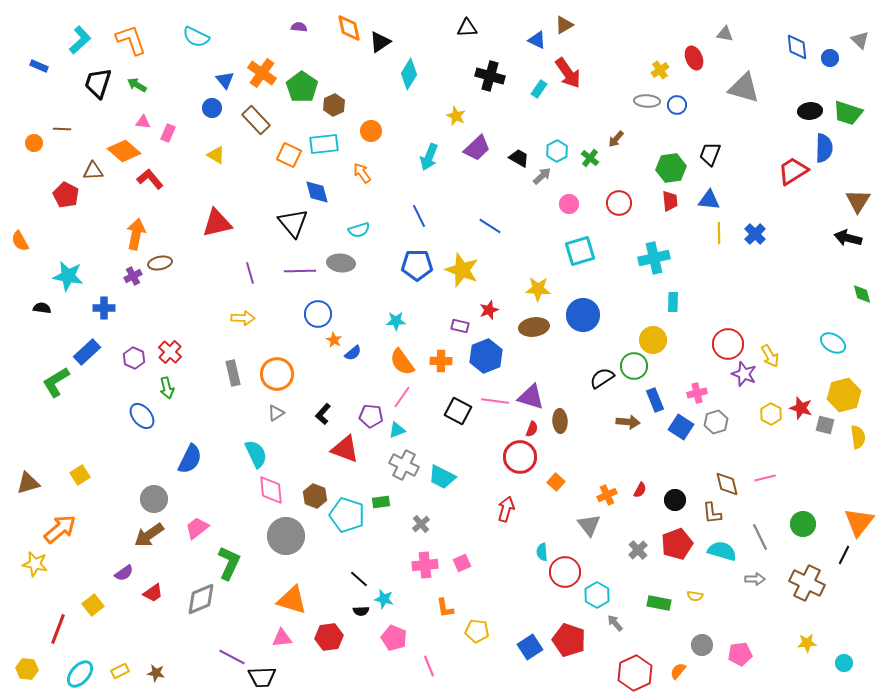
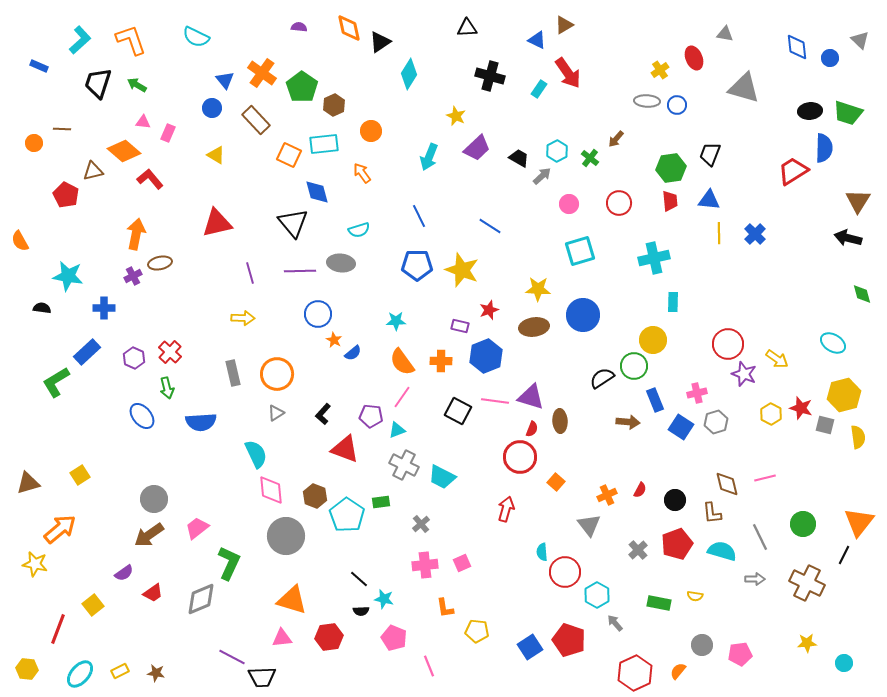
brown triangle at (93, 171): rotated 10 degrees counterclockwise
yellow arrow at (770, 356): moved 7 px right, 3 px down; rotated 25 degrees counterclockwise
blue semicircle at (190, 459): moved 11 px right, 37 px up; rotated 60 degrees clockwise
cyan pentagon at (347, 515): rotated 16 degrees clockwise
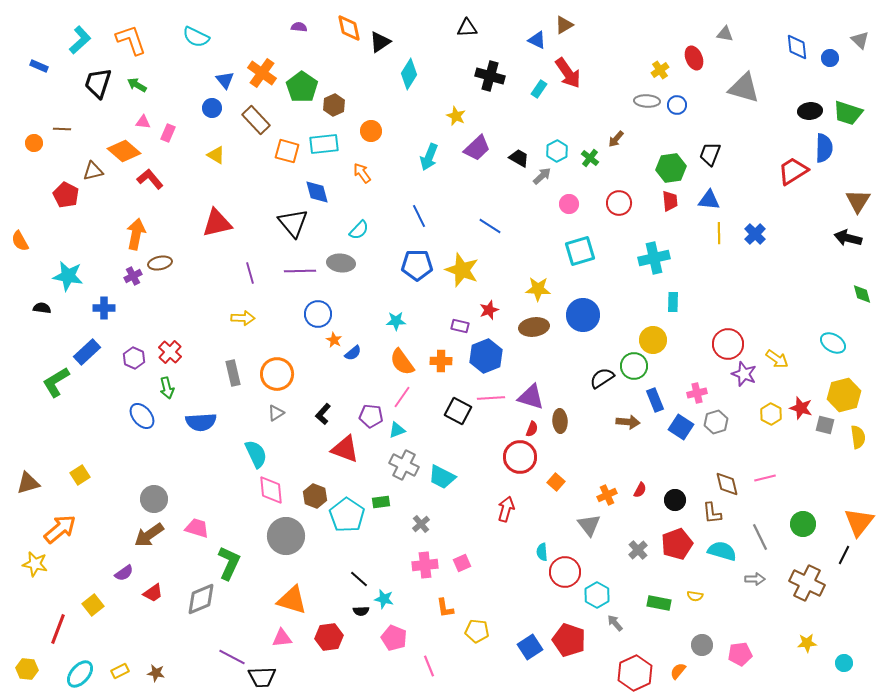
orange square at (289, 155): moved 2 px left, 4 px up; rotated 10 degrees counterclockwise
cyan semicircle at (359, 230): rotated 30 degrees counterclockwise
pink line at (495, 401): moved 4 px left, 3 px up; rotated 12 degrees counterclockwise
pink trapezoid at (197, 528): rotated 55 degrees clockwise
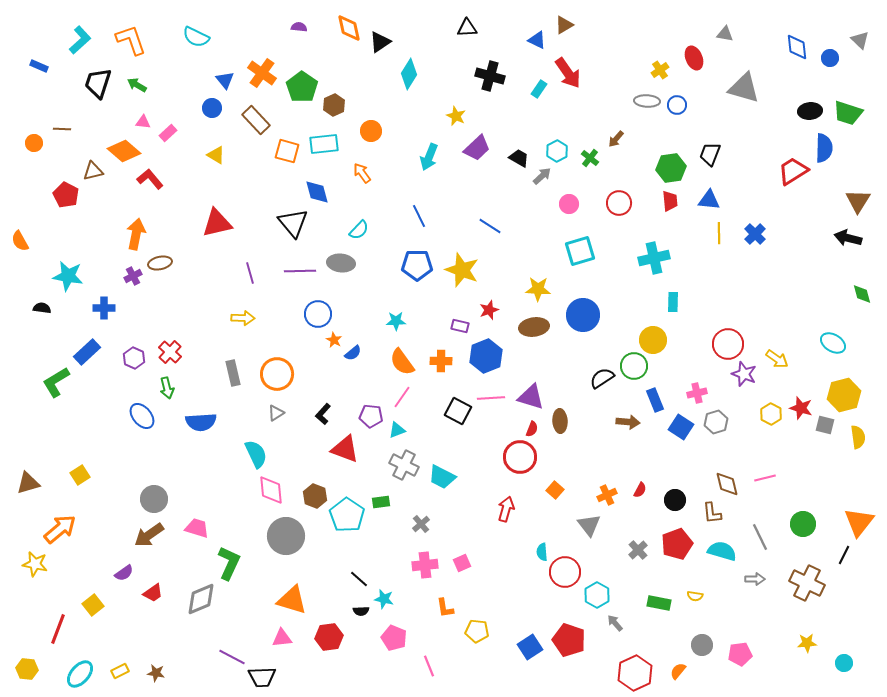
pink rectangle at (168, 133): rotated 24 degrees clockwise
orange square at (556, 482): moved 1 px left, 8 px down
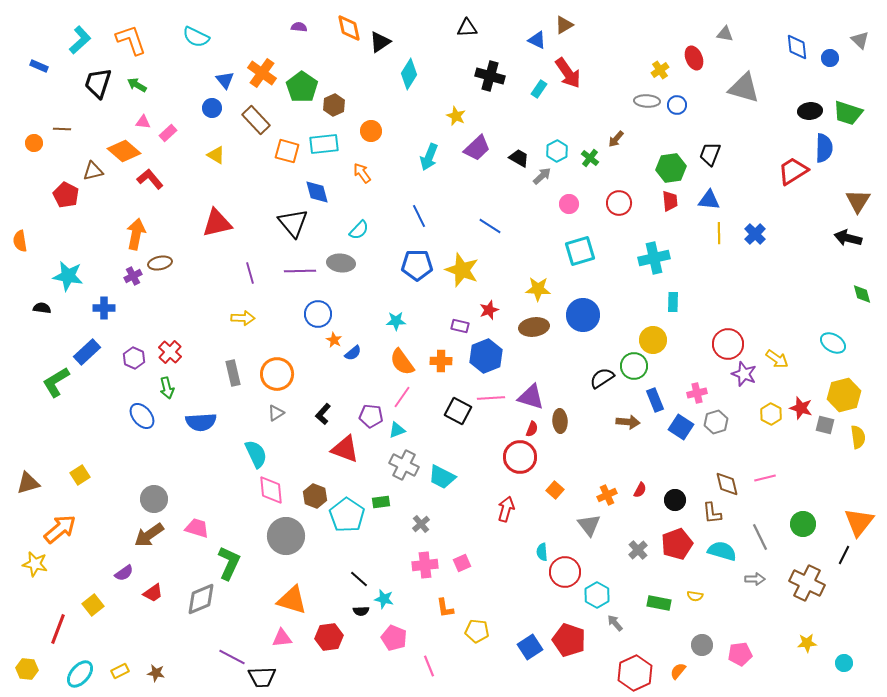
orange semicircle at (20, 241): rotated 20 degrees clockwise
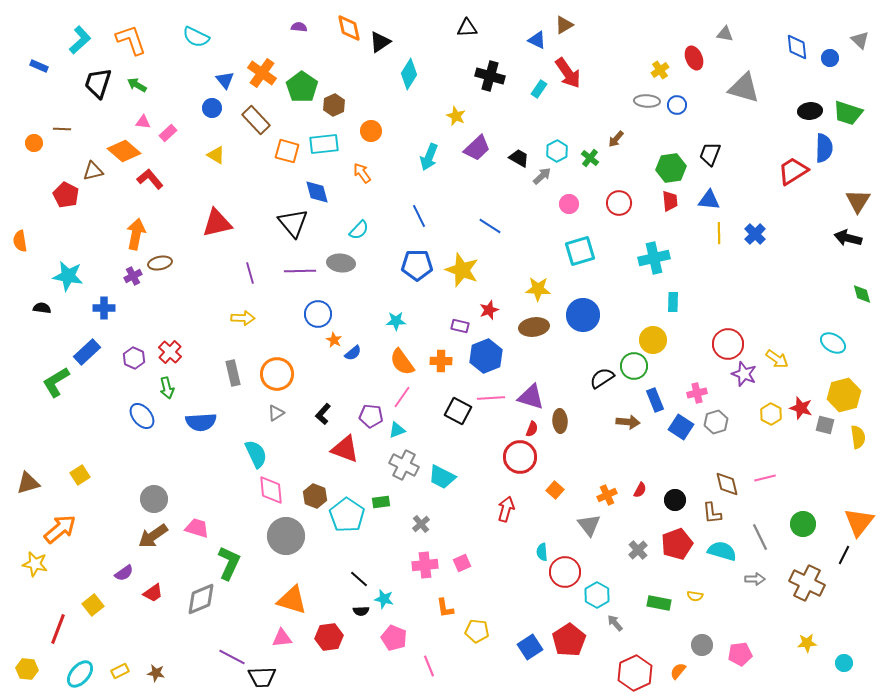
brown arrow at (149, 535): moved 4 px right, 1 px down
red pentagon at (569, 640): rotated 20 degrees clockwise
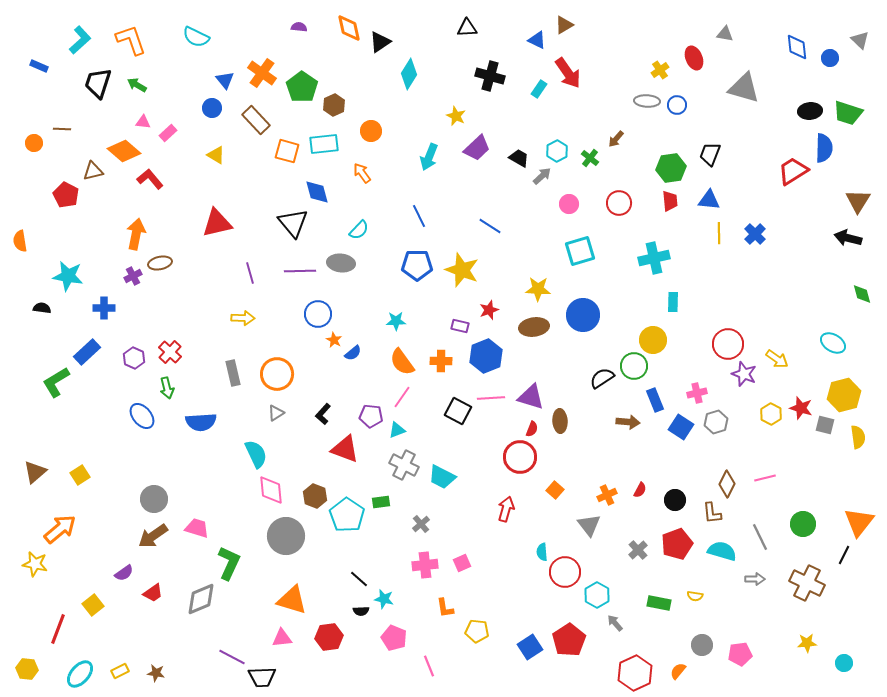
brown triangle at (28, 483): moved 7 px right, 11 px up; rotated 25 degrees counterclockwise
brown diamond at (727, 484): rotated 40 degrees clockwise
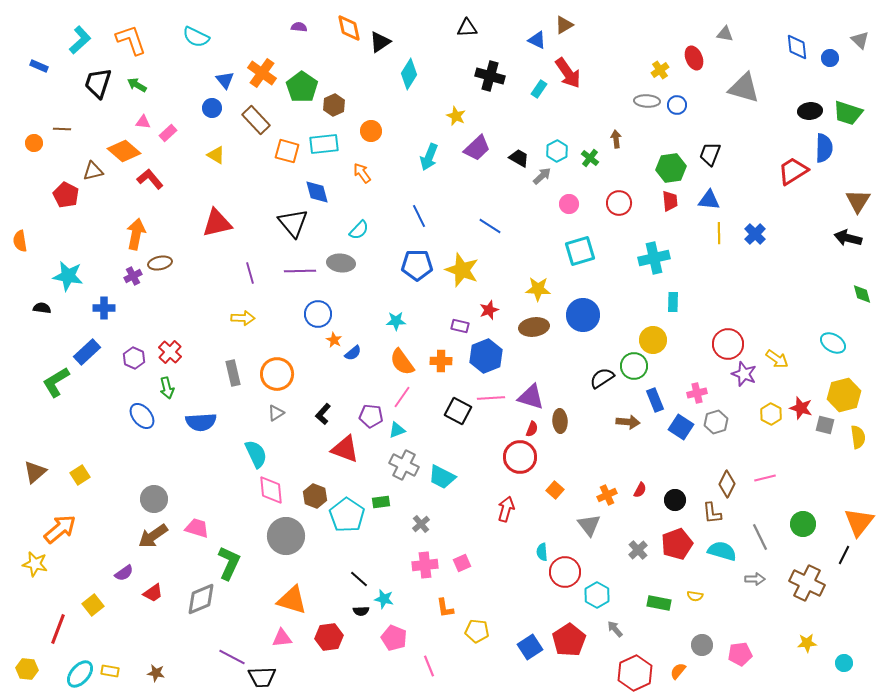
brown arrow at (616, 139): rotated 132 degrees clockwise
gray arrow at (615, 623): moved 6 px down
yellow rectangle at (120, 671): moved 10 px left; rotated 36 degrees clockwise
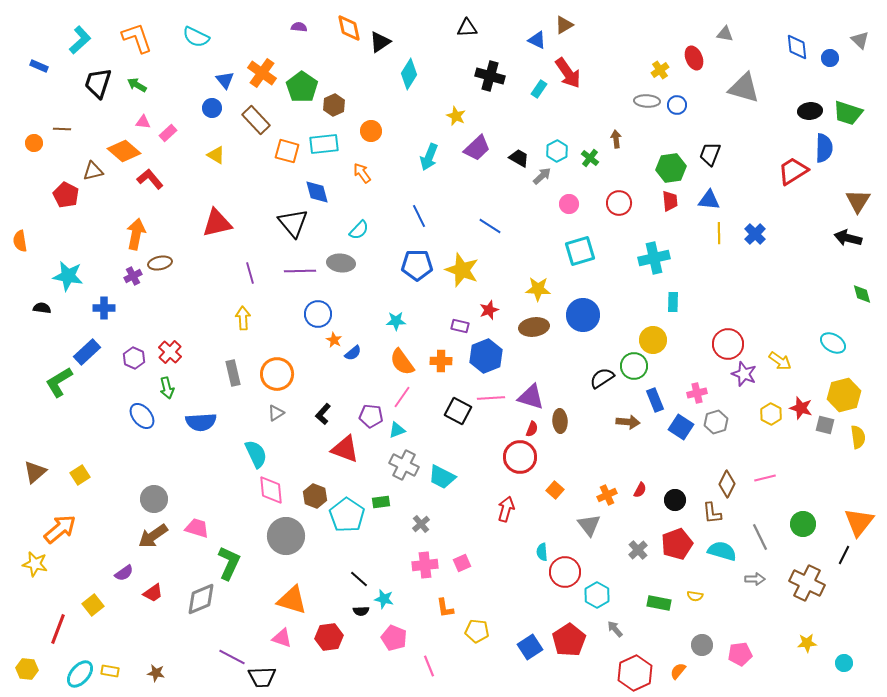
orange L-shape at (131, 40): moved 6 px right, 2 px up
yellow arrow at (243, 318): rotated 95 degrees counterclockwise
yellow arrow at (777, 359): moved 3 px right, 2 px down
green L-shape at (56, 382): moved 3 px right
pink triangle at (282, 638): rotated 25 degrees clockwise
